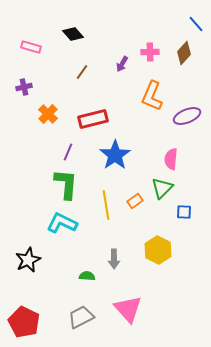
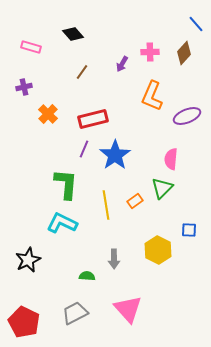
purple line: moved 16 px right, 3 px up
blue square: moved 5 px right, 18 px down
gray trapezoid: moved 6 px left, 4 px up
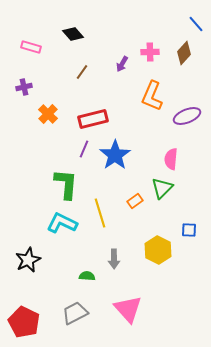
yellow line: moved 6 px left, 8 px down; rotated 8 degrees counterclockwise
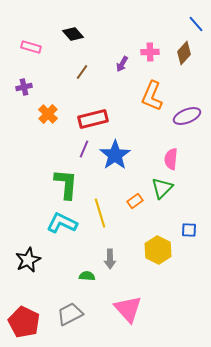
gray arrow: moved 4 px left
gray trapezoid: moved 5 px left, 1 px down
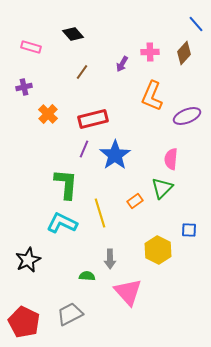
pink triangle: moved 17 px up
